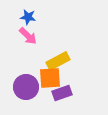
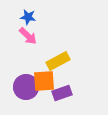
orange square: moved 6 px left, 3 px down
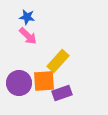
blue star: moved 1 px left
yellow rectangle: rotated 20 degrees counterclockwise
purple circle: moved 7 px left, 4 px up
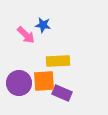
blue star: moved 16 px right, 8 px down
pink arrow: moved 2 px left, 1 px up
yellow rectangle: rotated 45 degrees clockwise
purple rectangle: rotated 42 degrees clockwise
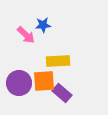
blue star: rotated 14 degrees counterclockwise
purple rectangle: rotated 18 degrees clockwise
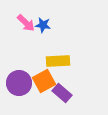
blue star: rotated 14 degrees clockwise
pink arrow: moved 12 px up
orange square: rotated 25 degrees counterclockwise
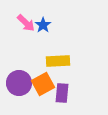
blue star: rotated 28 degrees clockwise
orange square: moved 1 px left, 3 px down
purple rectangle: rotated 54 degrees clockwise
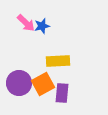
blue star: moved 1 px left, 1 px down; rotated 21 degrees clockwise
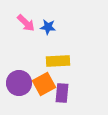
blue star: moved 6 px right, 1 px down; rotated 21 degrees clockwise
orange square: moved 1 px right
